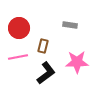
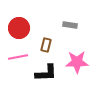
brown rectangle: moved 3 px right, 1 px up
black L-shape: rotated 35 degrees clockwise
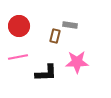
red circle: moved 2 px up
brown rectangle: moved 9 px right, 9 px up
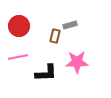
gray rectangle: rotated 24 degrees counterclockwise
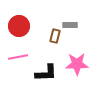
gray rectangle: rotated 16 degrees clockwise
pink star: moved 2 px down
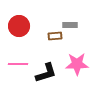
brown rectangle: rotated 72 degrees clockwise
pink line: moved 7 px down; rotated 12 degrees clockwise
black L-shape: rotated 15 degrees counterclockwise
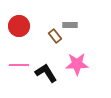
brown rectangle: rotated 56 degrees clockwise
pink line: moved 1 px right, 1 px down
black L-shape: rotated 105 degrees counterclockwise
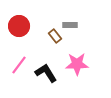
pink line: rotated 54 degrees counterclockwise
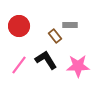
pink star: moved 1 px right, 2 px down
black L-shape: moved 13 px up
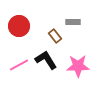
gray rectangle: moved 3 px right, 3 px up
pink line: rotated 24 degrees clockwise
